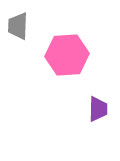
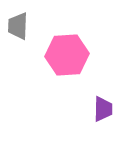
purple trapezoid: moved 5 px right
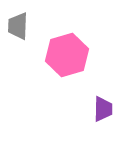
pink hexagon: rotated 12 degrees counterclockwise
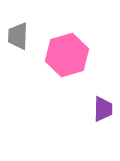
gray trapezoid: moved 10 px down
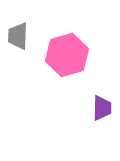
purple trapezoid: moved 1 px left, 1 px up
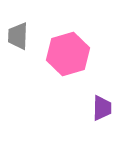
pink hexagon: moved 1 px right, 1 px up
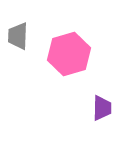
pink hexagon: moved 1 px right
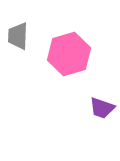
purple trapezoid: rotated 108 degrees clockwise
